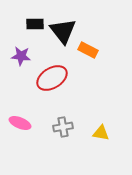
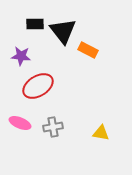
red ellipse: moved 14 px left, 8 px down
gray cross: moved 10 px left
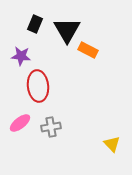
black rectangle: rotated 66 degrees counterclockwise
black triangle: moved 4 px right, 1 px up; rotated 8 degrees clockwise
red ellipse: rotated 64 degrees counterclockwise
pink ellipse: rotated 60 degrees counterclockwise
gray cross: moved 2 px left
yellow triangle: moved 11 px right, 11 px down; rotated 36 degrees clockwise
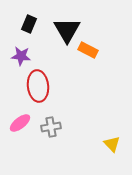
black rectangle: moved 6 px left
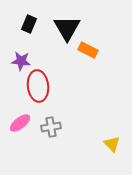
black triangle: moved 2 px up
purple star: moved 5 px down
